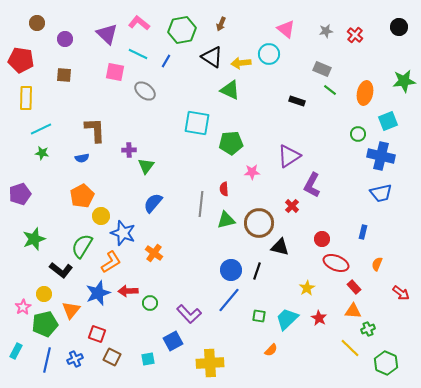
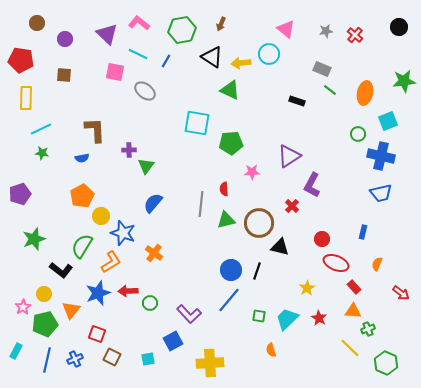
orange semicircle at (271, 350): rotated 120 degrees clockwise
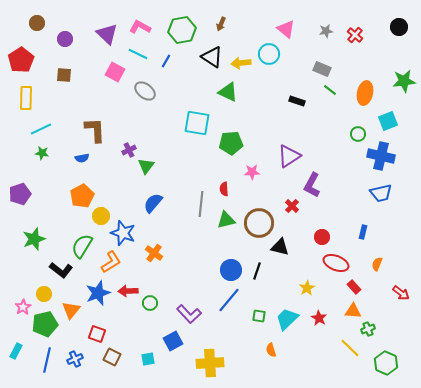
pink L-shape at (139, 23): moved 1 px right, 4 px down; rotated 10 degrees counterclockwise
red pentagon at (21, 60): rotated 30 degrees clockwise
pink square at (115, 72): rotated 18 degrees clockwise
green triangle at (230, 90): moved 2 px left, 2 px down
purple cross at (129, 150): rotated 24 degrees counterclockwise
red circle at (322, 239): moved 2 px up
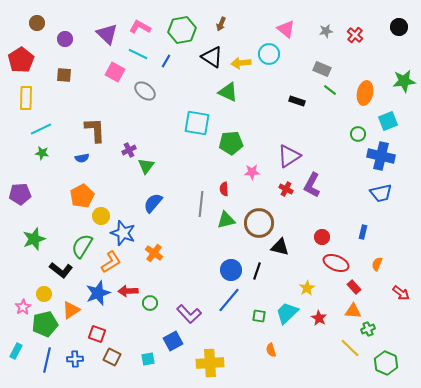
purple pentagon at (20, 194): rotated 15 degrees clockwise
red cross at (292, 206): moved 6 px left, 17 px up; rotated 16 degrees counterclockwise
orange triangle at (71, 310): rotated 18 degrees clockwise
cyan trapezoid at (287, 319): moved 6 px up
blue cross at (75, 359): rotated 21 degrees clockwise
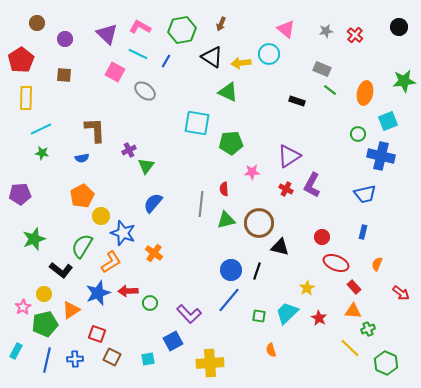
blue trapezoid at (381, 193): moved 16 px left, 1 px down
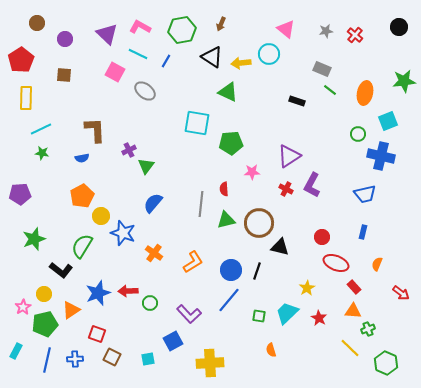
orange L-shape at (111, 262): moved 82 px right
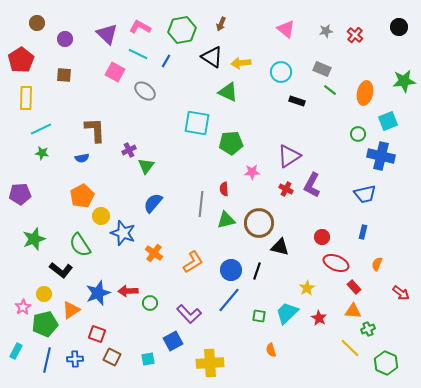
cyan circle at (269, 54): moved 12 px right, 18 px down
green semicircle at (82, 246): moved 2 px left, 1 px up; rotated 65 degrees counterclockwise
